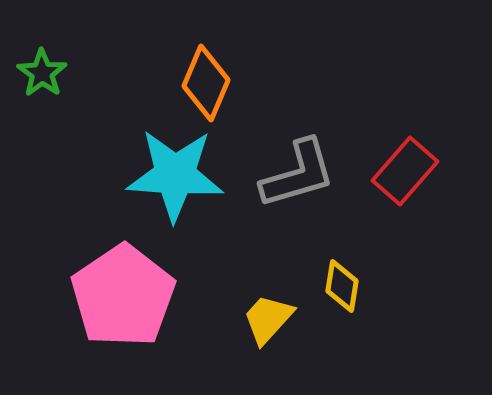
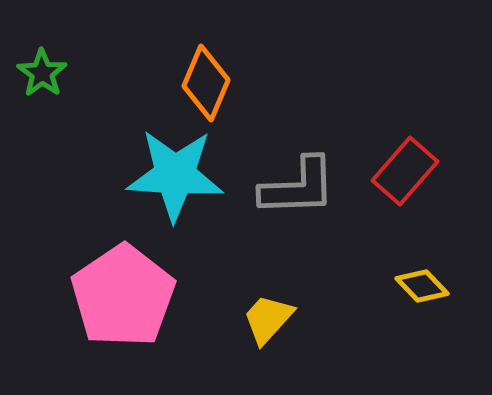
gray L-shape: moved 13 px down; rotated 14 degrees clockwise
yellow diamond: moved 80 px right; rotated 52 degrees counterclockwise
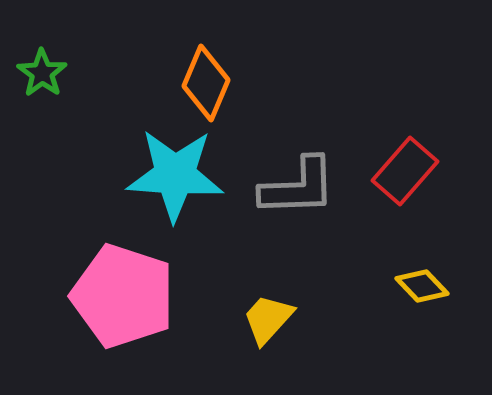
pink pentagon: rotated 20 degrees counterclockwise
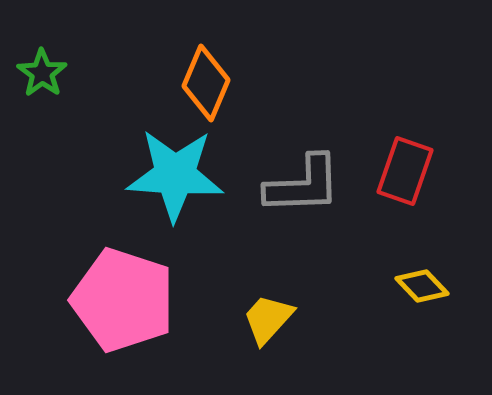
red rectangle: rotated 22 degrees counterclockwise
gray L-shape: moved 5 px right, 2 px up
pink pentagon: moved 4 px down
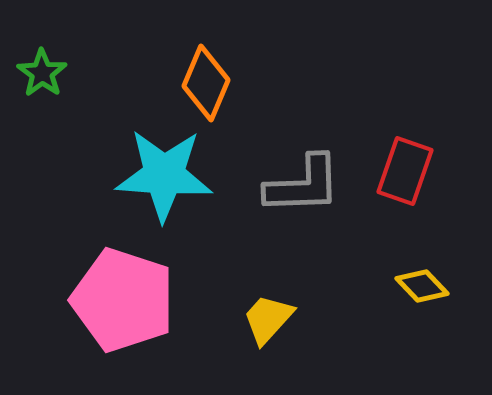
cyan star: moved 11 px left
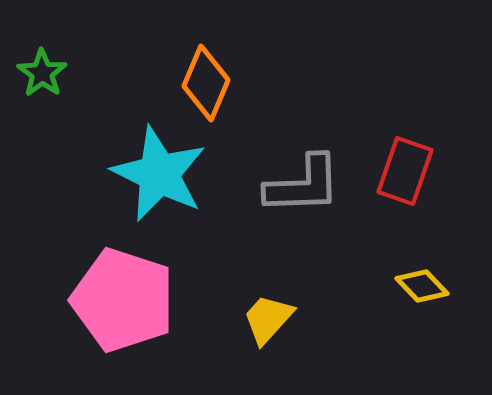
cyan star: moved 5 px left, 1 px up; rotated 22 degrees clockwise
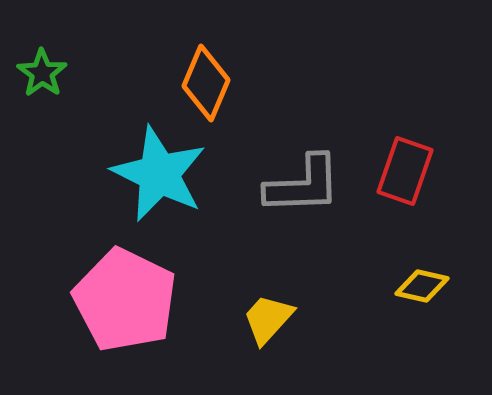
yellow diamond: rotated 34 degrees counterclockwise
pink pentagon: moved 2 px right; rotated 8 degrees clockwise
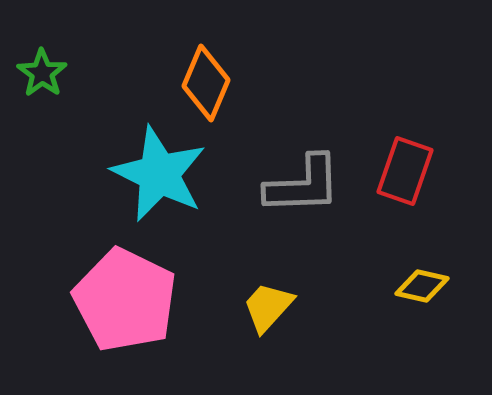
yellow trapezoid: moved 12 px up
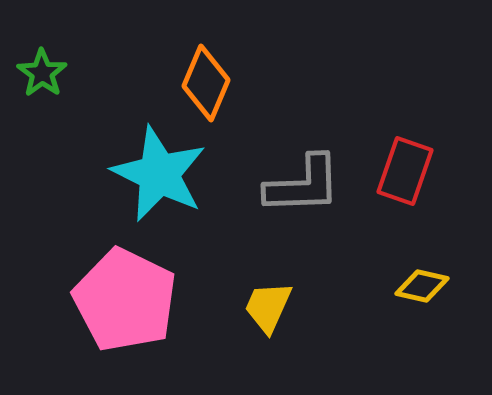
yellow trapezoid: rotated 18 degrees counterclockwise
